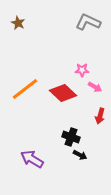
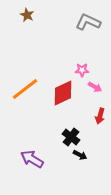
brown star: moved 9 px right, 8 px up
red diamond: rotated 68 degrees counterclockwise
black cross: rotated 18 degrees clockwise
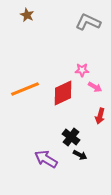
orange line: rotated 16 degrees clockwise
purple arrow: moved 14 px right
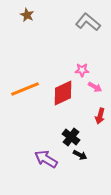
gray L-shape: rotated 15 degrees clockwise
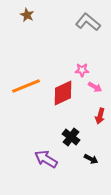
orange line: moved 1 px right, 3 px up
black arrow: moved 11 px right, 4 px down
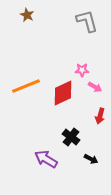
gray L-shape: moved 1 px left, 1 px up; rotated 35 degrees clockwise
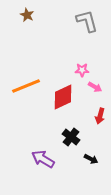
red diamond: moved 4 px down
purple arrow: moved 3 px left
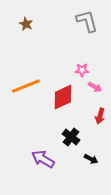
brown star: moved 1 px left, 9 px down
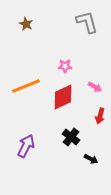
gray L-shape: moved 1 px down
pink star: moved 17 px left, 4 px up
purple arrow: moved 17 px left, 13 px up; rotated 85 degrees clockwise
